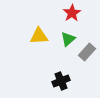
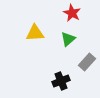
red star: rotated 12 degrees counterclockwise
yellow triangle: moved 4 px left, 3 px up
gray rectangle: moved 10 px down
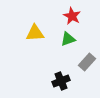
red star: moved 3 px down
green triangle: rotated 21 degrees clockwise
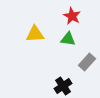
yellow triangle: moved 1 px down
green triangle: rotated 28 degrees clockwise
black cross: moved 2 px right, 5 px down; rotated 12 degrees counterclockwise
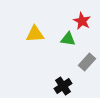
red star: moved 10 px right, 5 px down
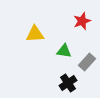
red star: rotated 24 degrees clockwise
green triangle: moved 4 px left, 12 px down
black cross: moved 5 px right, 3 px up
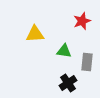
gray rectangle: rotated 36 degrees counterclockwise
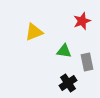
yellow triangle: moved 1 px left, 2 px up; rotated 18 degrees counterclockwise
gray rectangle: rotated 18 degrees counterclockwise
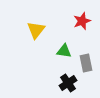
yellow triangle: moved 2 px right, 2 px up; rotated 30 degrees counterclockwise
gray rectangle: moved 1 px left, 1 px down
